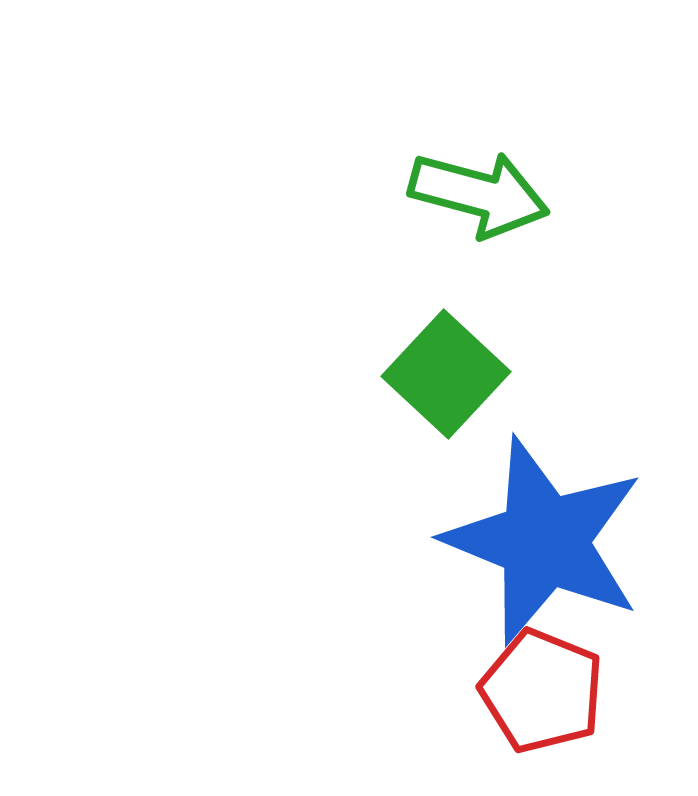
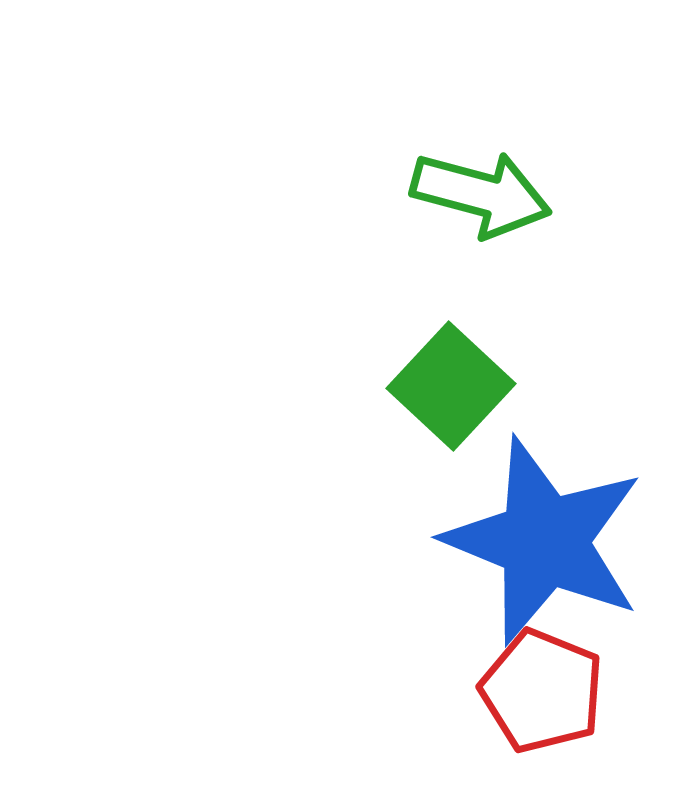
green arrow: moved 2 px right
green square: moved 5 px right, 12 px down
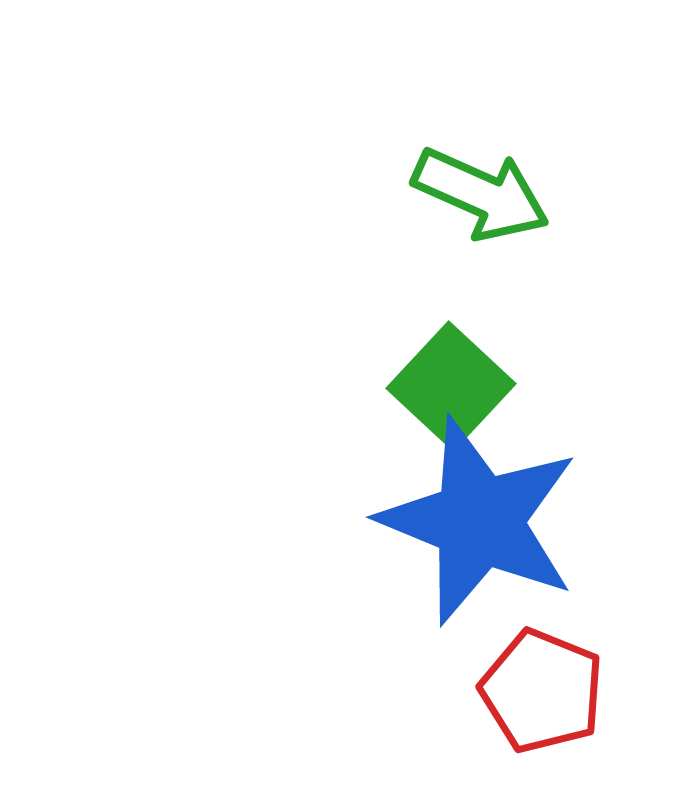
green arrow: rotated 9 degrees clockwise
blue star: moved 65 px left, 20 px up
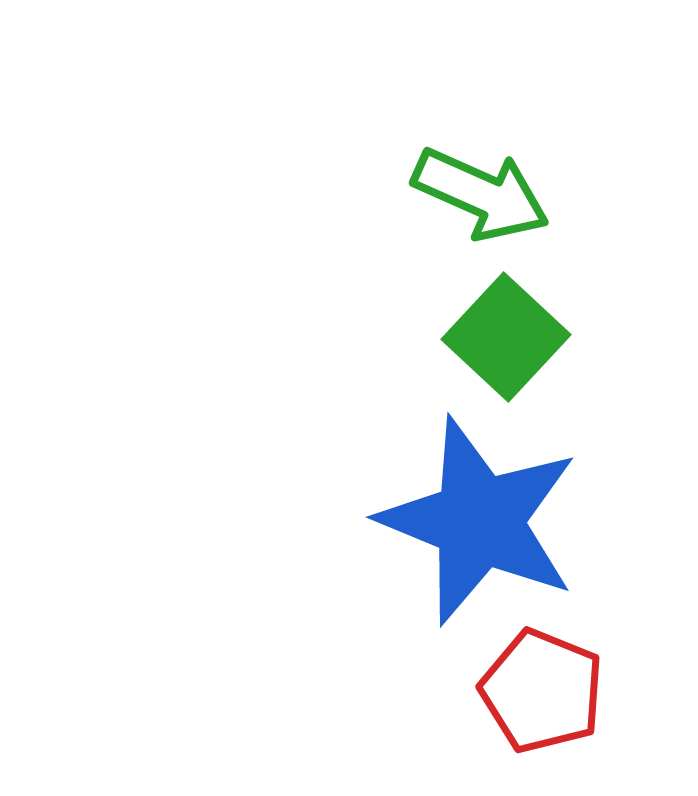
green square: moved 55 px right, 49 px up
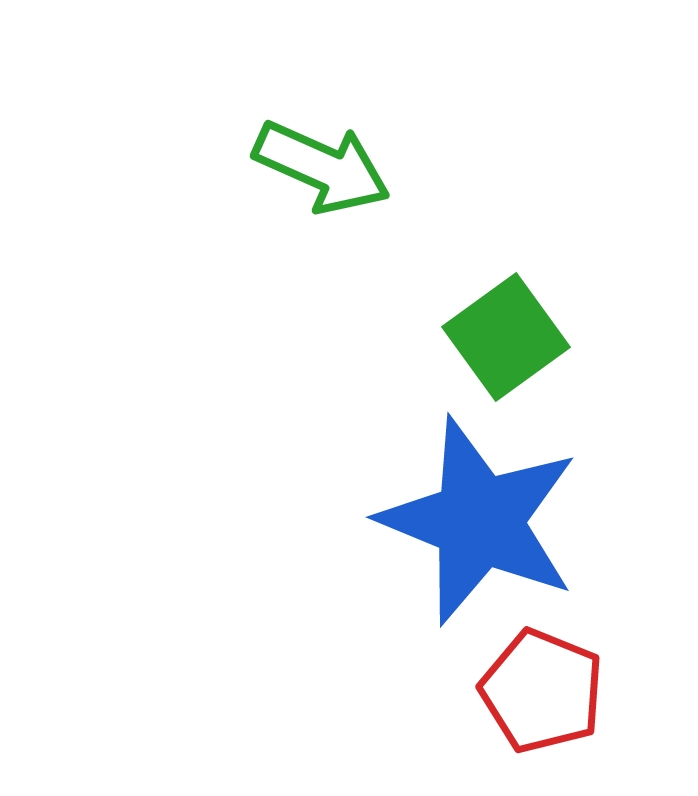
green arrow: moved 159 px left, 27 px up
green square: rotated 11 degrees clockwise
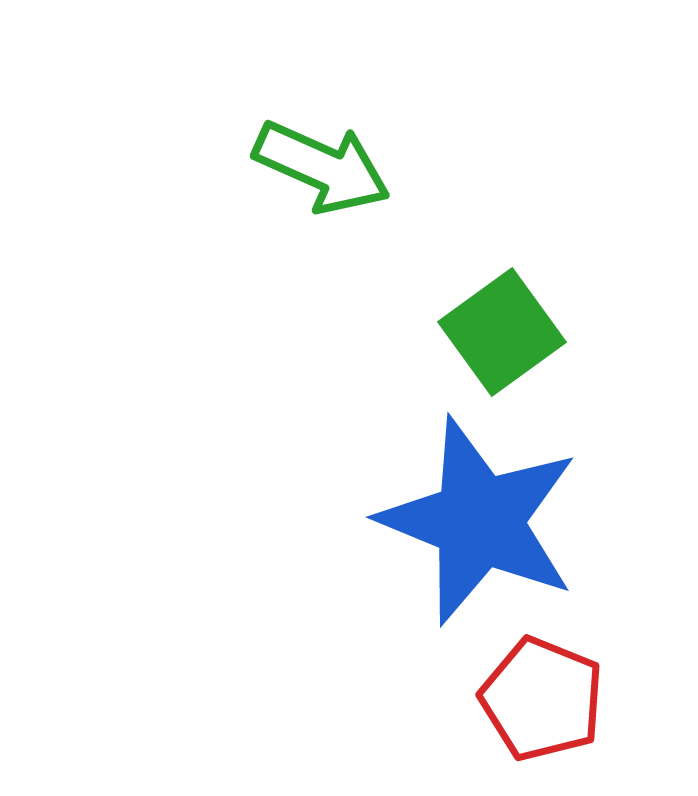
green square: moved 4 px left, 5 px up
red pentagon: moved 8 px down
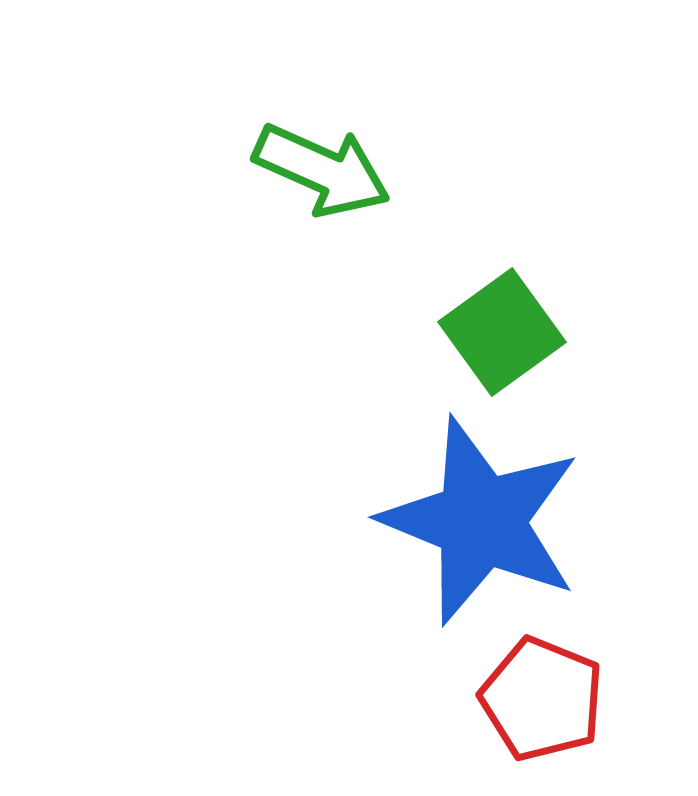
green arrow: moved 3 px down
blue star: moved 2 px right
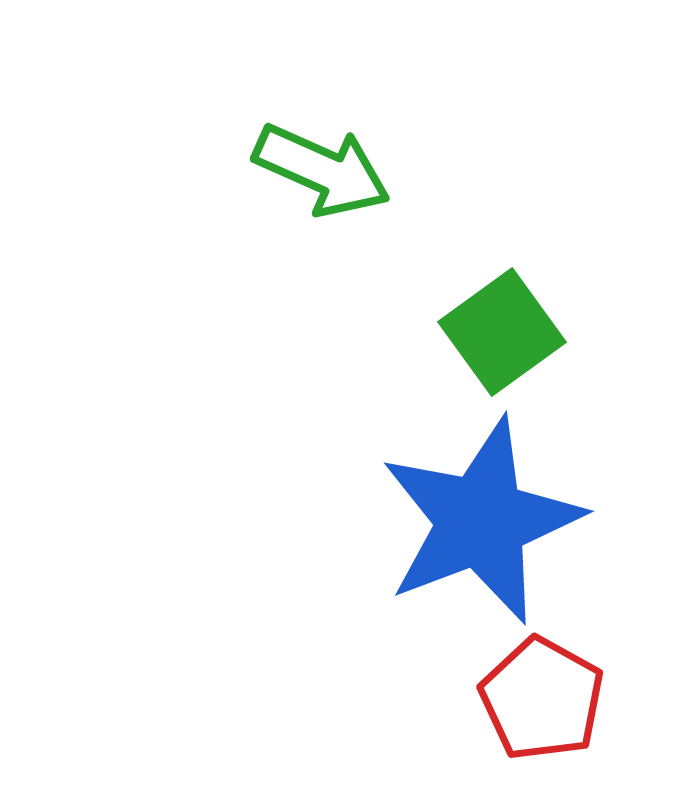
blue star: rotated 29 degrees clockwise
red pentagon: rotated 7 degrees clockwise
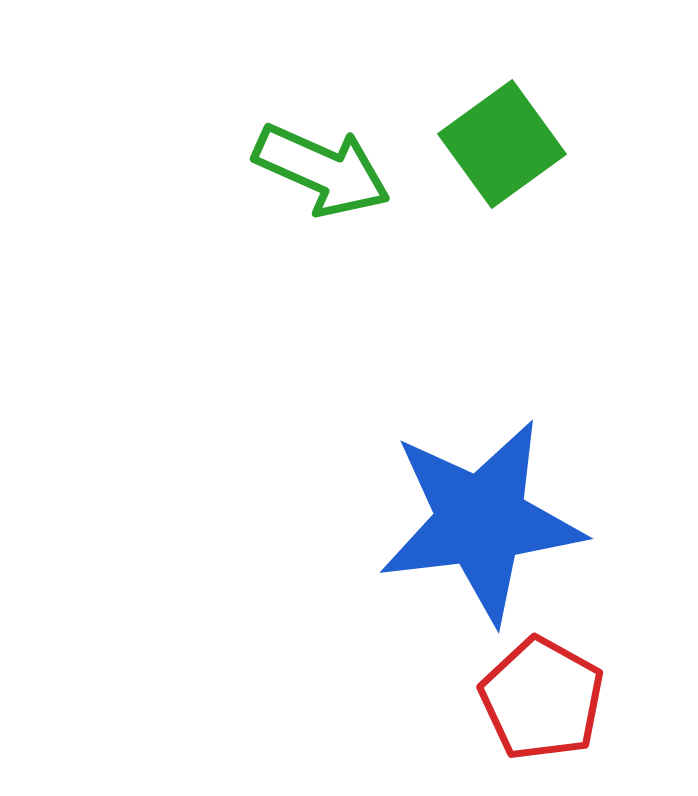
green square: moved 188 px up
blue star: rotated 14 degrees clockwise
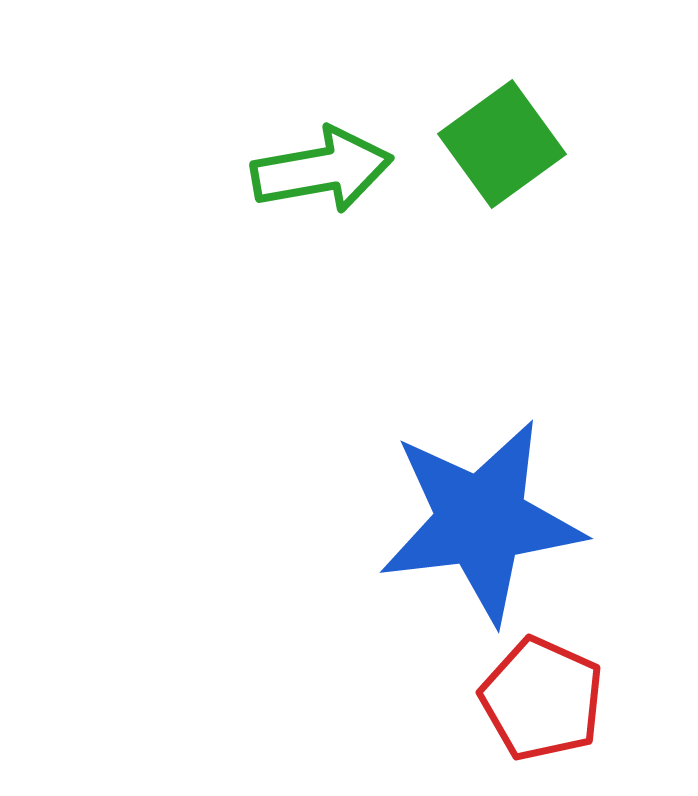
green arrow: rotated 34 degrees counterclockwise
red pentagon: rotated 5 degrees counterclockwise
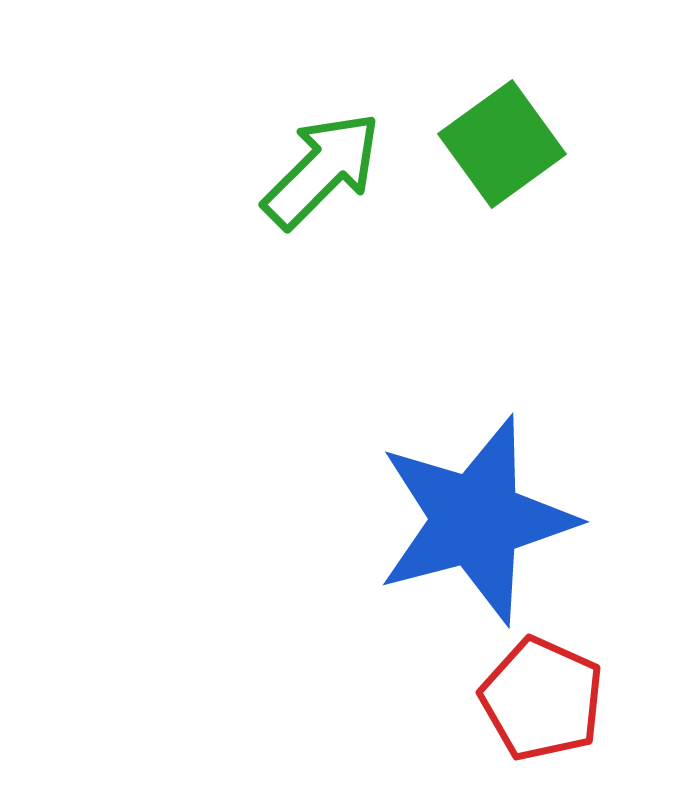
green arrow: rotated 35 degrees counterclockwise
blue star: moved 5 px left, 1 px up; rotated 8 degrees counterclockwise
